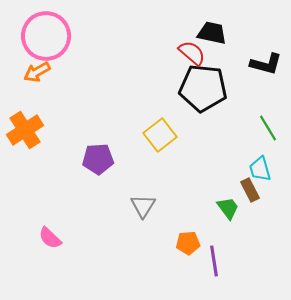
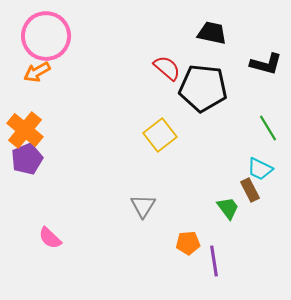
red semicircle: moved 25 px left, 15 px down
orange cross: rotated 18 degrees counterclockwise
purple pentagon: moved 71 px left; rotated 20 degrees counterclockwise
cyan trapezoid: rotated 48 degrees counterclockwise
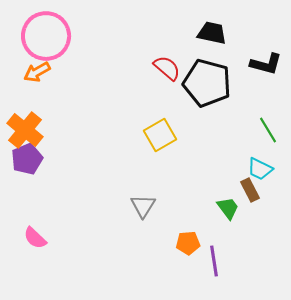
black pentagon: moved 4 px right, 5 px up; rotated 9 degrees clockwise
green line: moved 2 px down
yellow square: rotated 8 degrees clockwise
pink semicircle: moved 15 px left
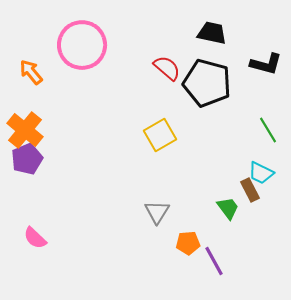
pink circle: moved 36 px right, 9 px down
orange arrow: moved 6 px left; rotated 80 degrees clockwise
cyan trapezoid: moved 1 px right, 4 px down
gray triangle: moved 14 px right, 6 px down
purple line: rotated 20 degrees counterclockwise
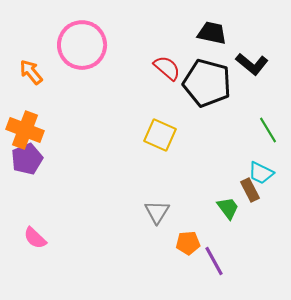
black L-shape: moved 14 px left; rotated 24 degrees clockwise
orange cross: rotated 18 degrees counterclockwise
yellow square: rotated 36 degrees counterclockwise
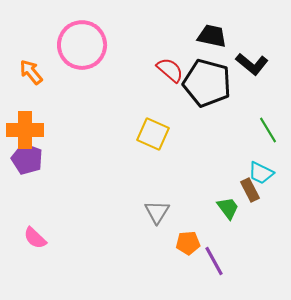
black trapezoid: moved 3 px down
red semicircle: moved 3 px right, 2 px down
orange cross: rotated 21 degrees counterclockwise
yellow square: moved 7 px left, 1 px up
purple pentagon: rotated 28 degrees counterclockwise
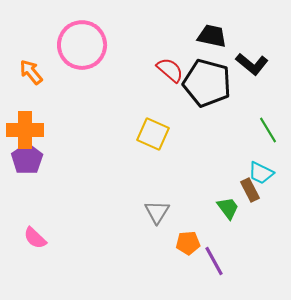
purple pentagon: rotated 16 degrees clockwise
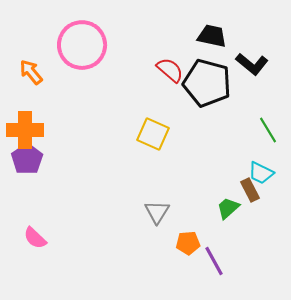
green trapezoid: rotated 95 degrees counterclockwise
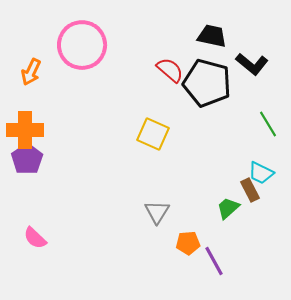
orange arrow: rotated 116 degrees counterclockwise
green line: moved 6 px up
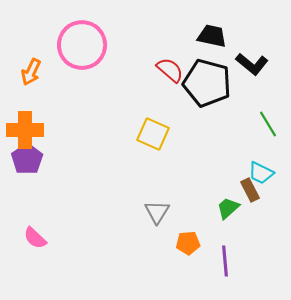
purple line: moved 11 px right; rotated 24 degrees clockwise
